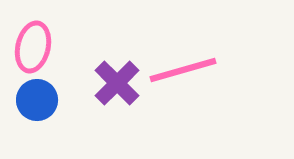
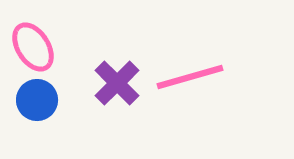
pink ellipse: rotated 45 degrees counterclockwise
pink line: moved 7 px right, 7 px down
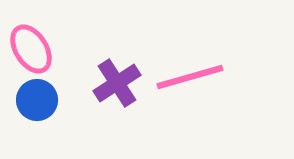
pink ellipse: moved 2 px left, 2 px down
purple cross: rotated 12 degrees clockwise
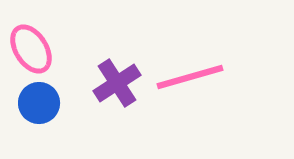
blue circle: moved 2 px right, 3 px down
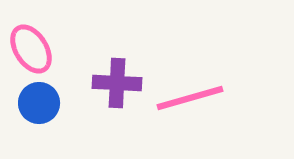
pink line: moved 21 px down
purple cross: rotated 36 degrees clockwise
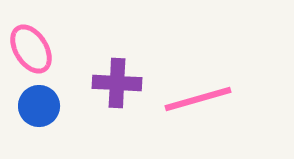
pink line: moved 8 px right, 1 px down
blue circle: moved 3 px down
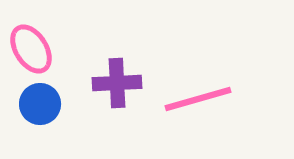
purple cross: rotated 6 degrees counterclockwise
blue circle: moved 1 px right, 2 px up
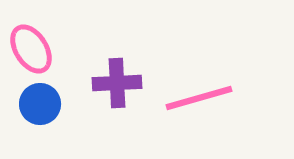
pink line: moved 1 px right, 1 px up
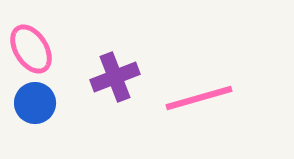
purple cross: moved 2 px left, 6 px up; rotated 18 degrees counterclockwise
blue circle: moved 5 px left, 1 px up
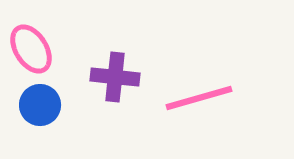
purple cross: rotated 27 degrees clockwise
blue circle: moved 5 px right, 2 px down
